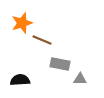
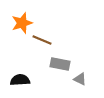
gray triangle: rotated 24 degrees clockwise
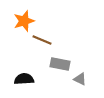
orange star: moved 2 px right, 2 px up
black semicircle: moved 4 px right, 1 px up
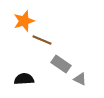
gray rectangle: moved 1 px right; rotated 24 degrees clockwise
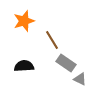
brown line: moved 10 px right; rotated 36 degrees clockwise
gray rectangle: moved 5 px right, 1 px up
black semicircle: moved 13 px up
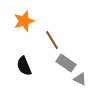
black semicircle: rotated 108 degrees counterclockwise
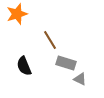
orange star: moved 7 px left, 7 px up
brown line: moved 2 px left
gray rectangle: rotated 18 degrees counterclockwise
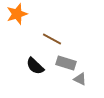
brown line: moved 2 px right, 1 px up; rotated 30 degrees counterclockwise
black semicircle: moved 11 px right; rotated 24 degrees counterclockwise
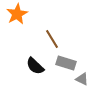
orange star: rotated 10 degrees counterclockwise
brown line: rotated 30 degrees clockwise
gray triangle: moved 2 px right
